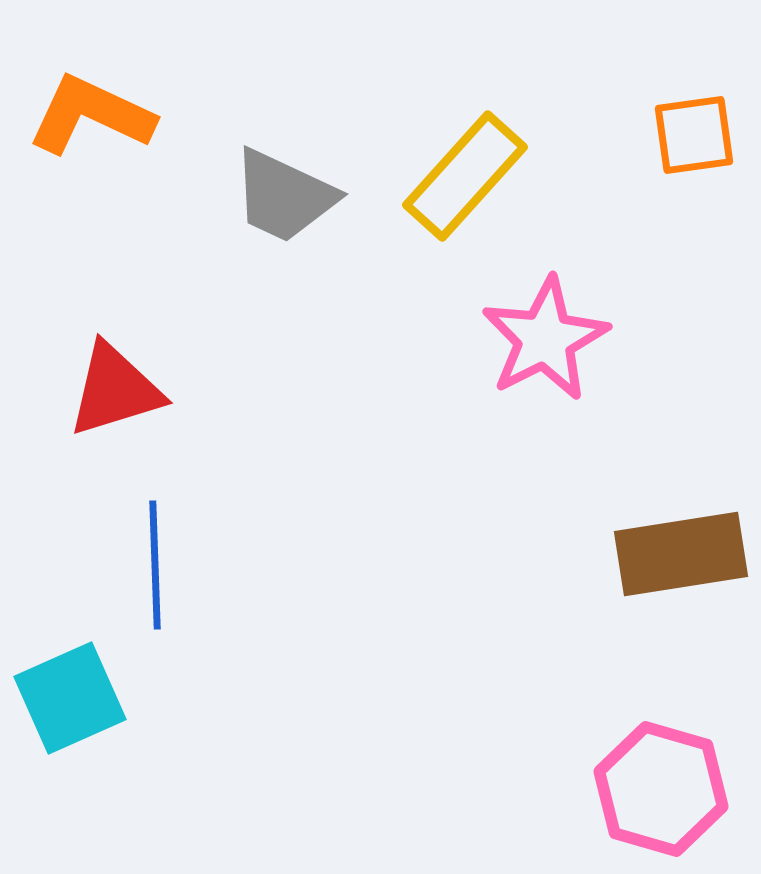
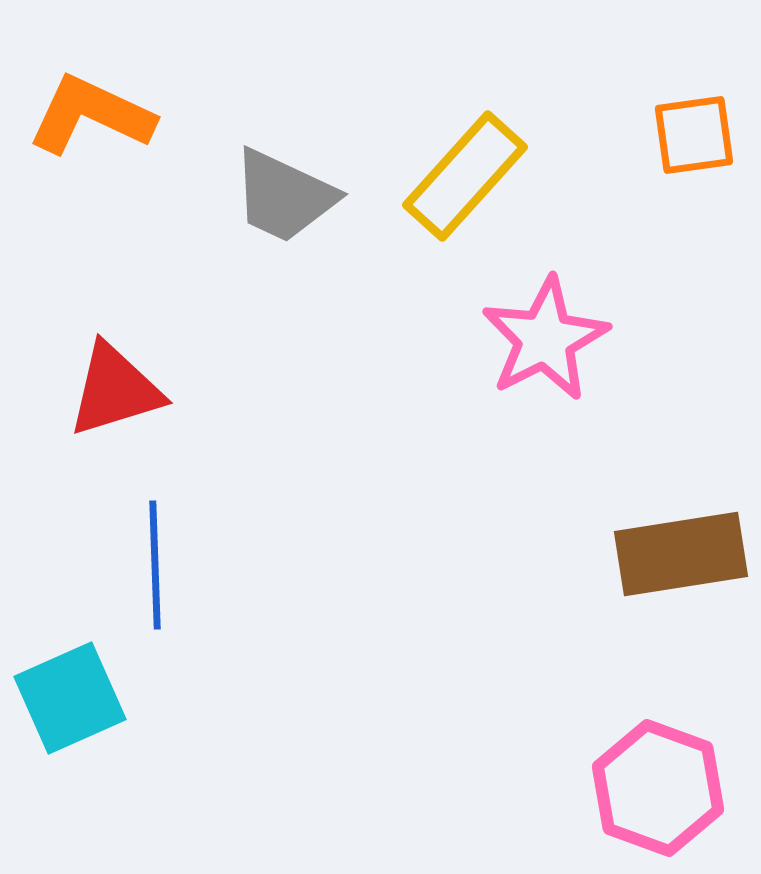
pink hexagon: moved 3 px left, 1 px up; rotated 4 degrees clockwise
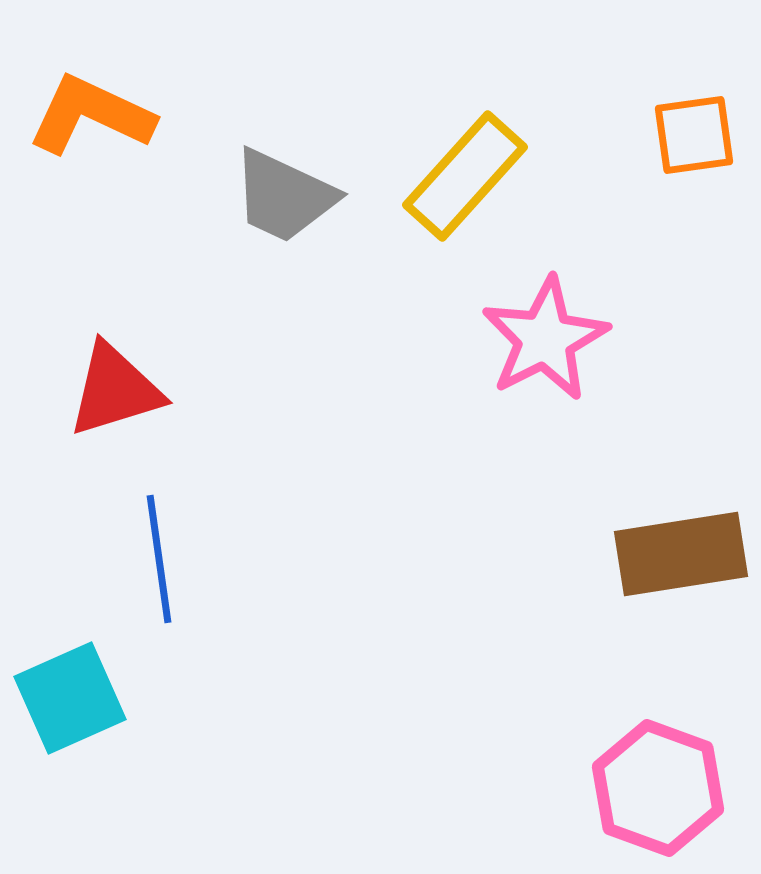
blue line: moved 4 px right, 6 px up; rotated 6 degrees counterclockwise
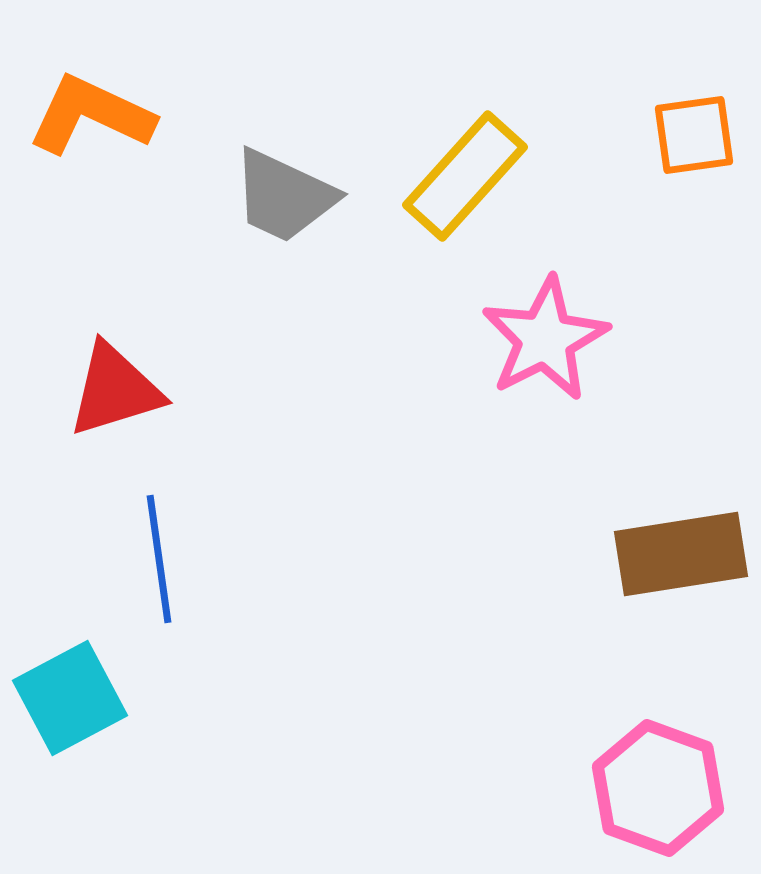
cyan square: rotated 4 degrees counterclockwise
